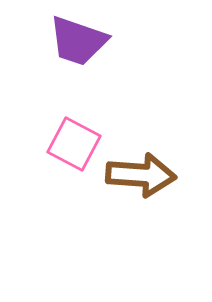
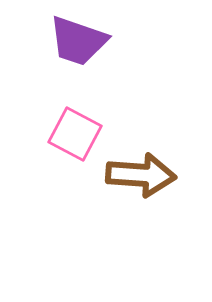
pink square: moved 1 px right, 10 px up
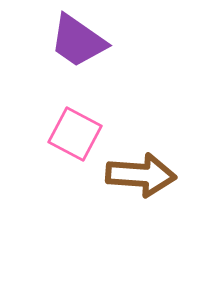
purple trapezoid: rotated 16 degrees clockwise
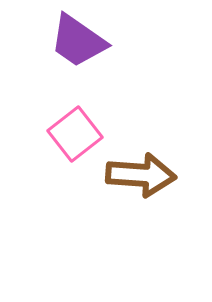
pink square: rotated 24 degrees clockwise
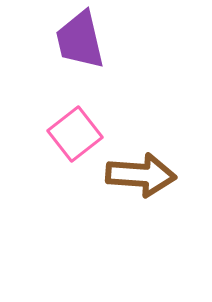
purple trapezoid: moved 2 px right, 1 px up; rotated 42 degrees clockwise
